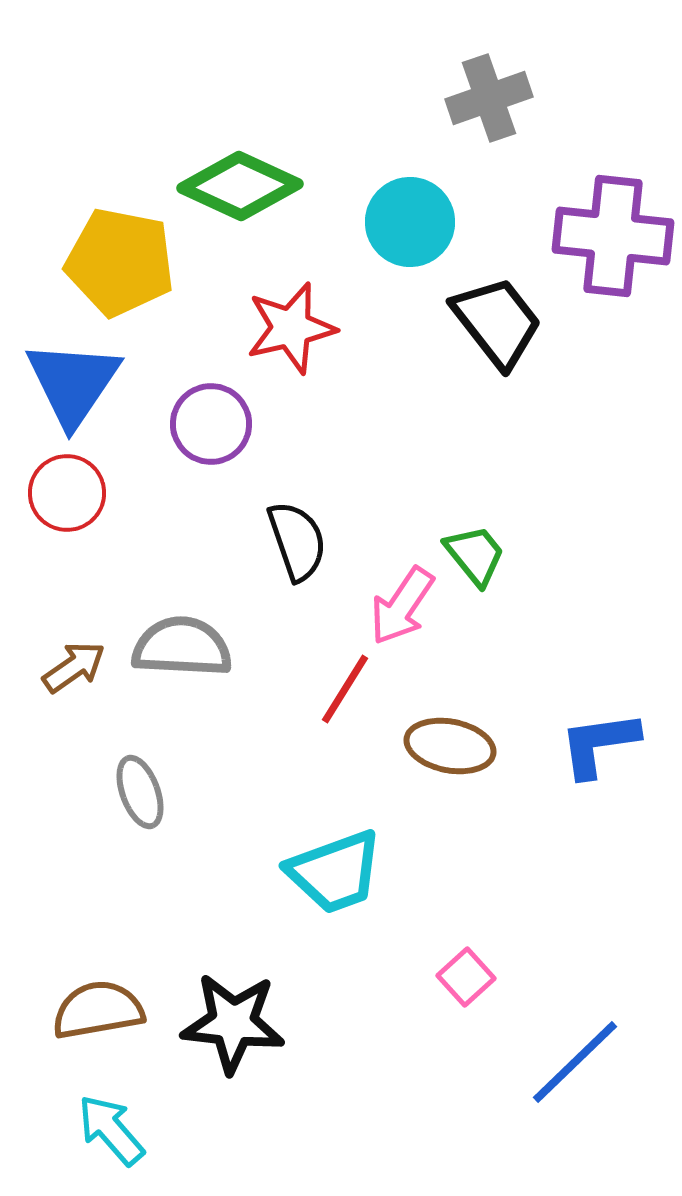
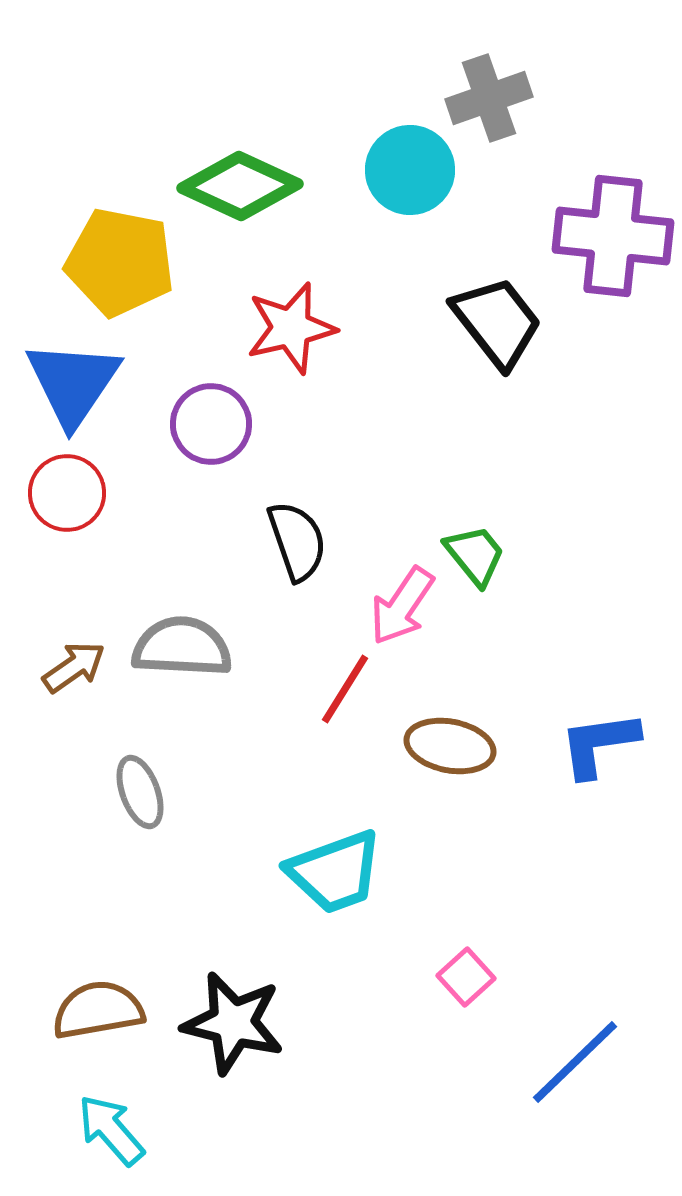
cyan circle: moved 52 px up
black star: rotated 8 degrees clockwise
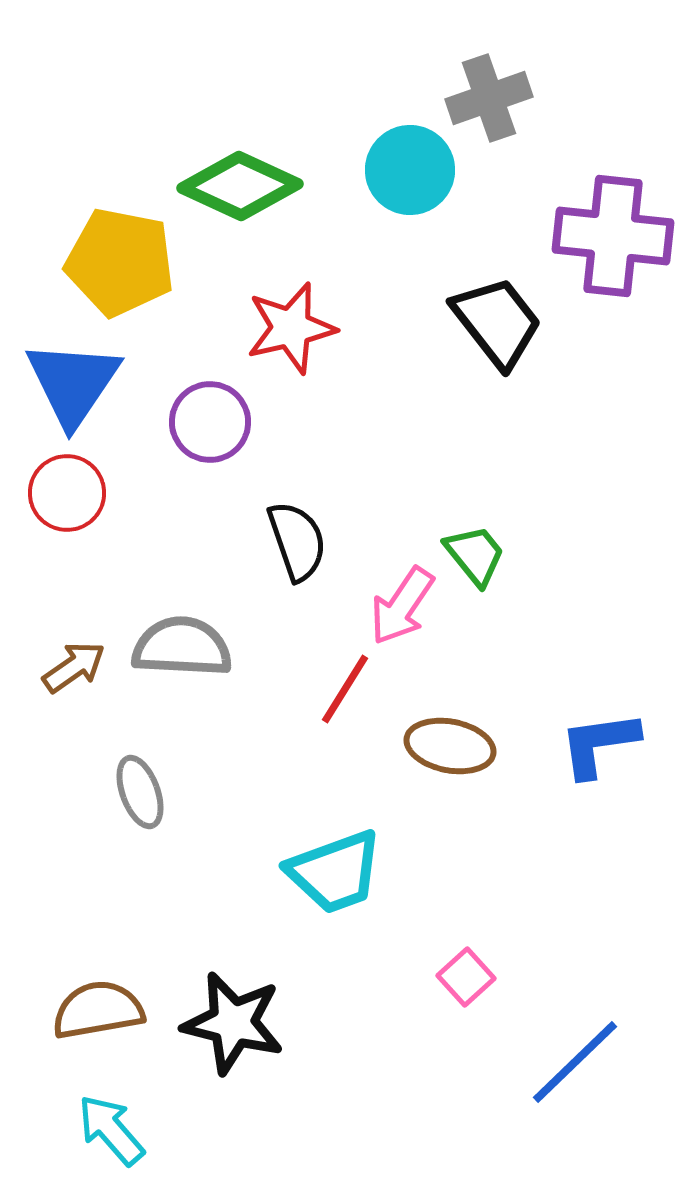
purple circle: moved 1 px left, 2 px up
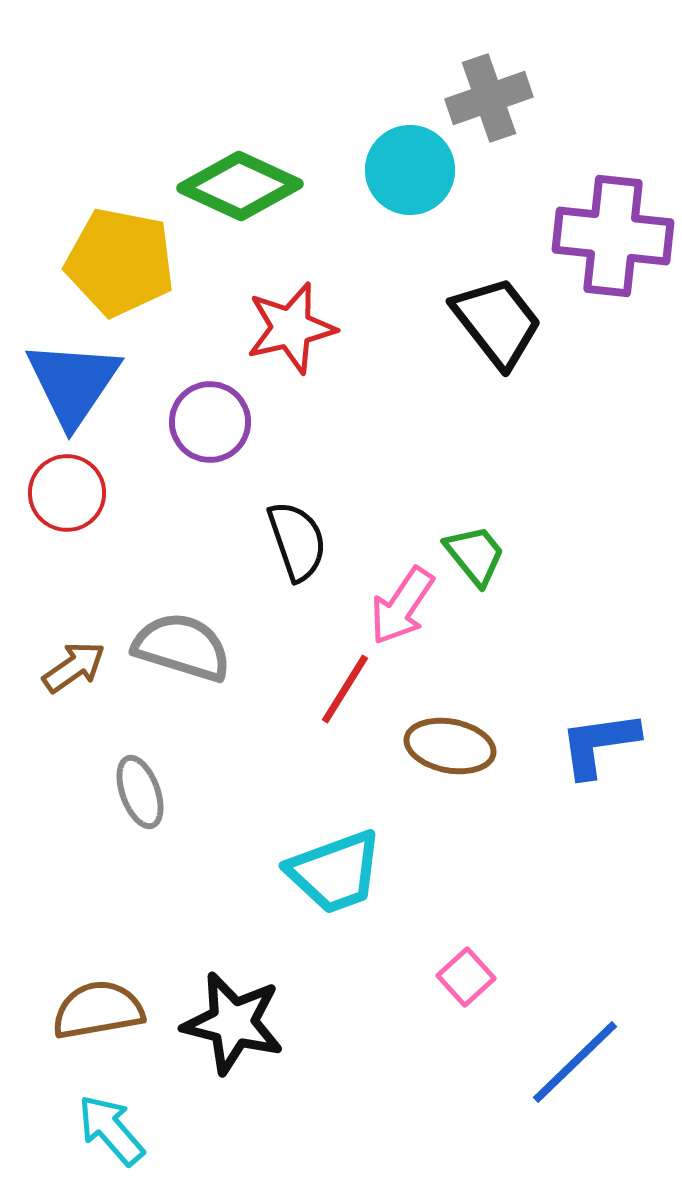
gray semicircle: rotated 14 degrees clockwise
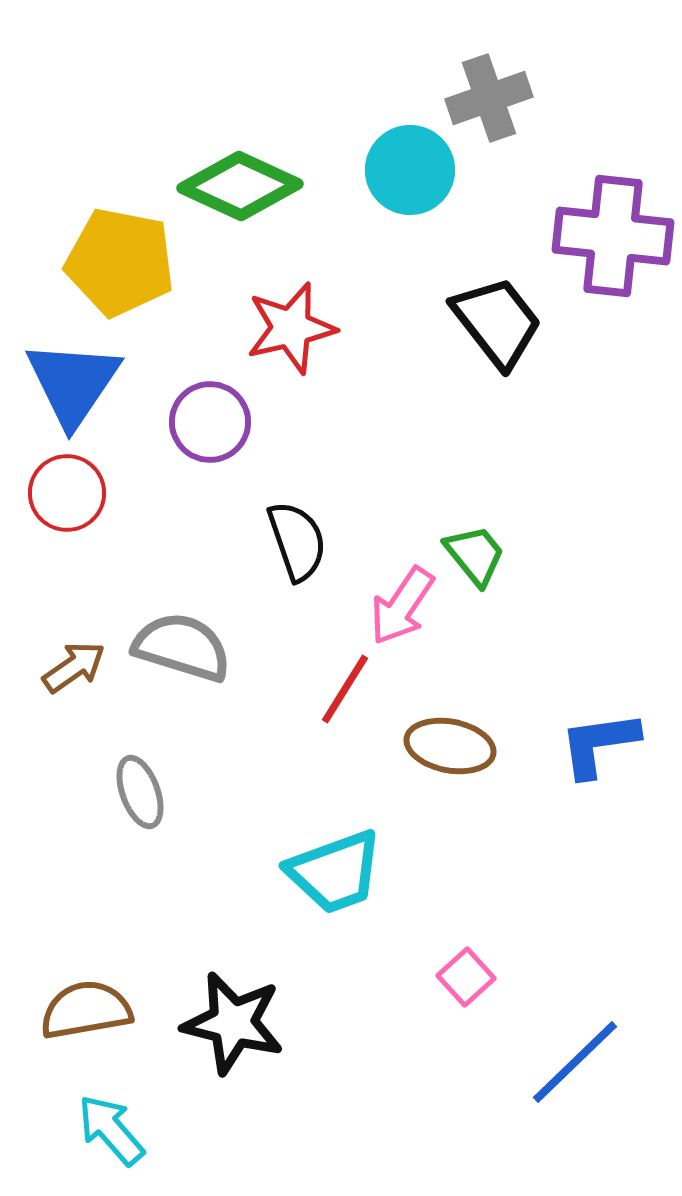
brown semicircle: moved 12 px left
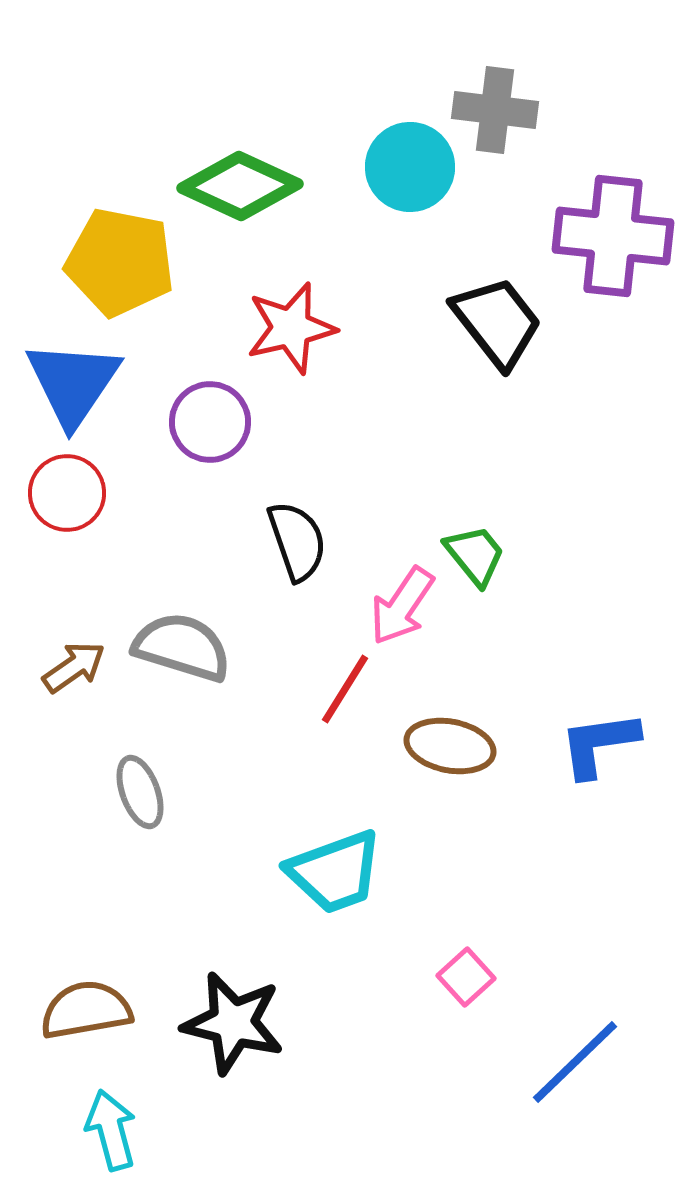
gray cross: moved 6 px right, 12 px down; rotated 26 degrees clockwise
cyan circle: moved 3 px up
cyan arrow: rotated 26 degrees clockwise
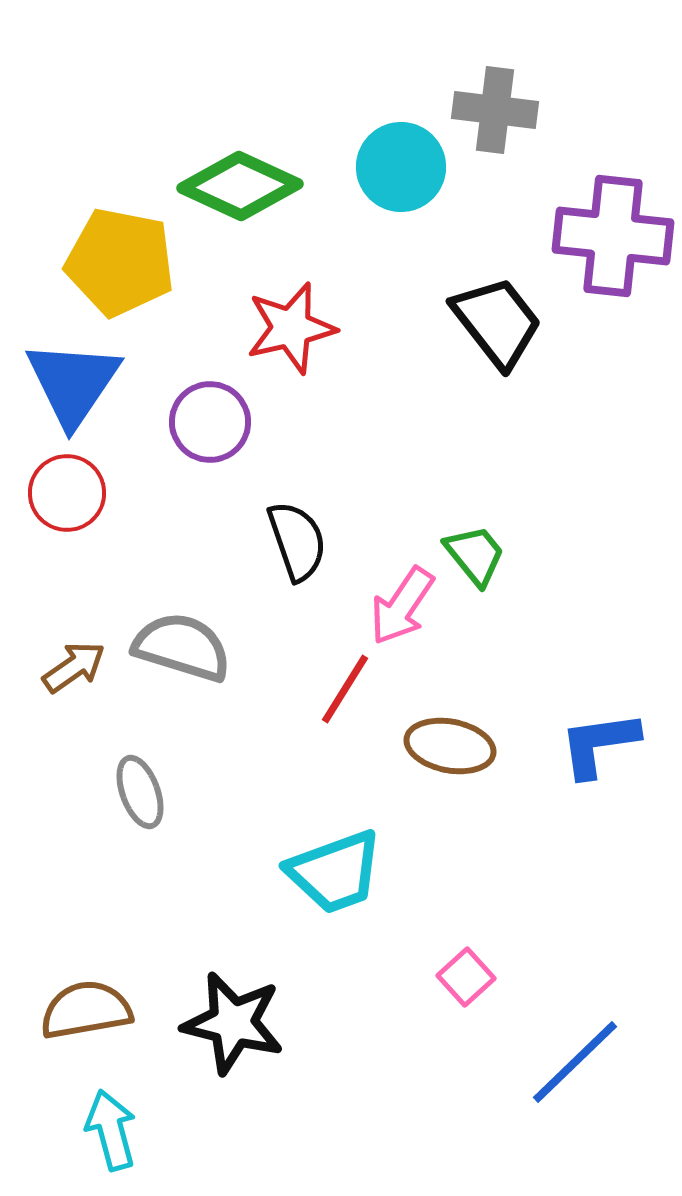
cyan circle: moved 9 px left
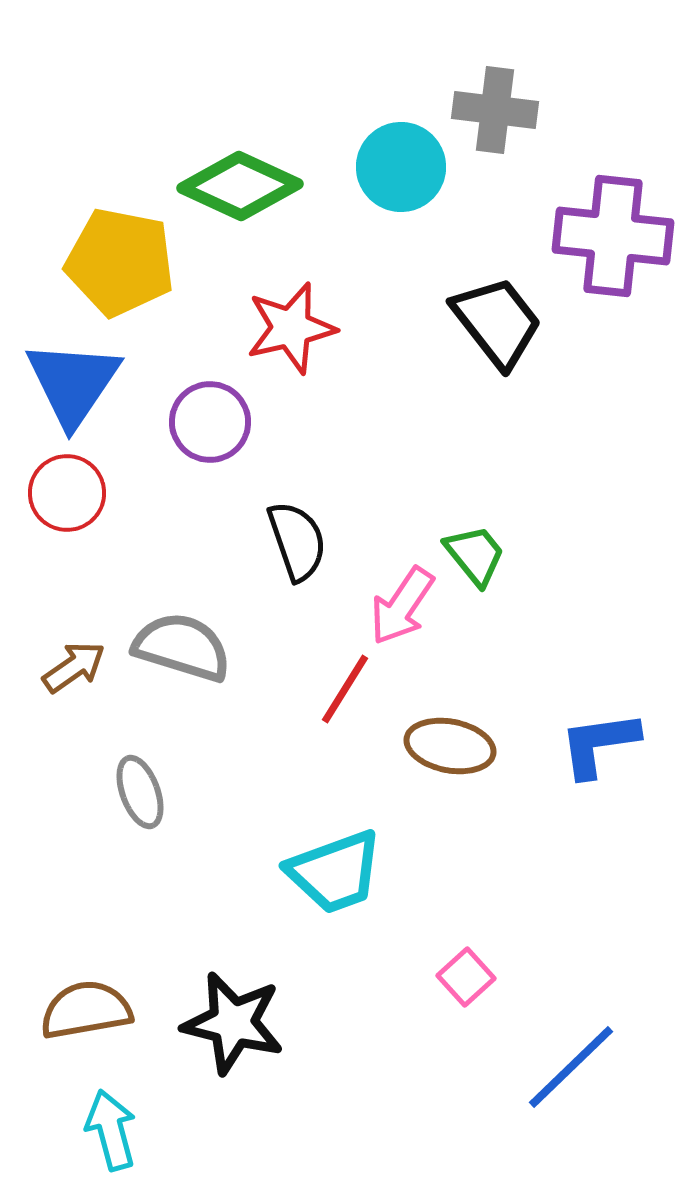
blue line: moved 4 px left, 5 px down
